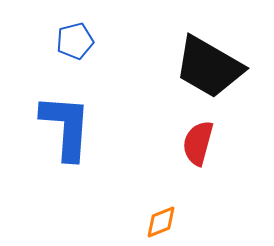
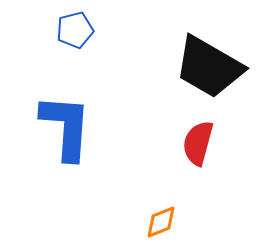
blue pentagon: moved 11 px up
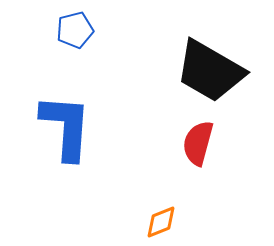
black trapezoid: moved 1 px right, 4 px down
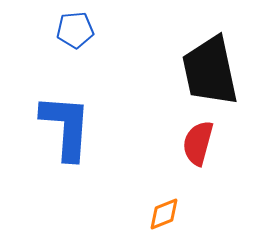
blue pentagon: rotated 9 degrees clockwise
black trapezoid: rotated 48 degrees clockwise
orange diamond: moved 3 px right, 8 px up
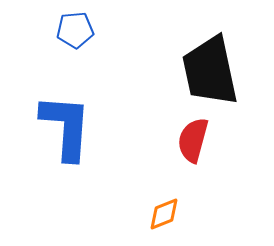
red semicircle: moved 5 px left, 3 px up
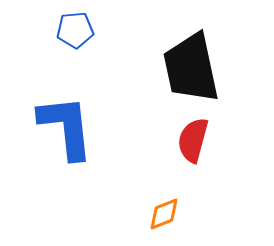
black trapezoid: moved 19 px left, 3 px up
blue L-shape: rotated 10 degrees counterclockwise
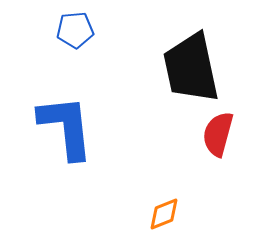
red semicircle: moved 25 px right, 6 px up
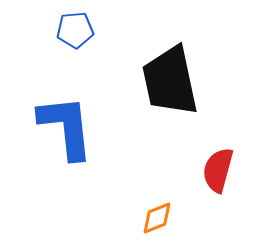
black trapezoid: moved 21 px left, 13 px down
red semicircle: moved 36 px down
orange diamond: moved 7 px left, 4 px down
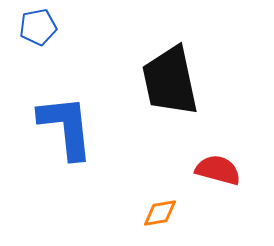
blue pentagon: moved 37 px left, 3 px up; rotated 6 degrees counterclockwise
red semicircle: rotated 90 degrees clockwise
orange diamond: moved 3 px right, 5 px up; rotated 12 degrees clockwise
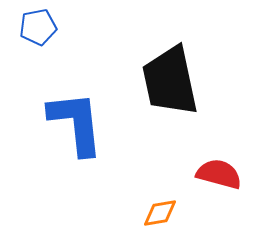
blue L-shape: moved 10 px right, 4 px up
red semicircle: moved 1 px right, 4 px down
